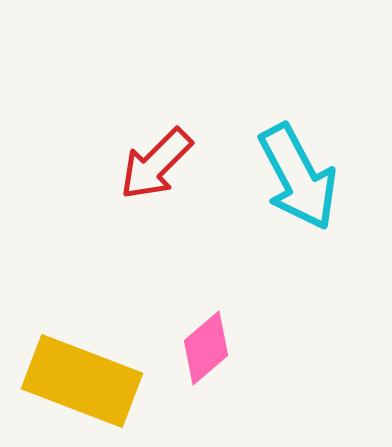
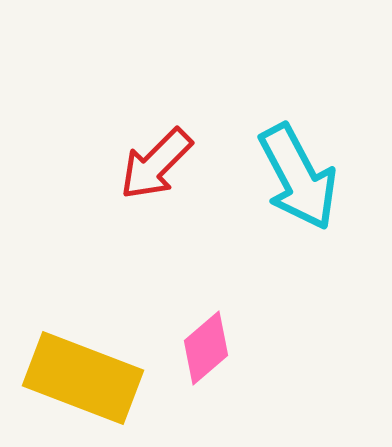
yellow rectangle: moved 1 px right, 3 px up
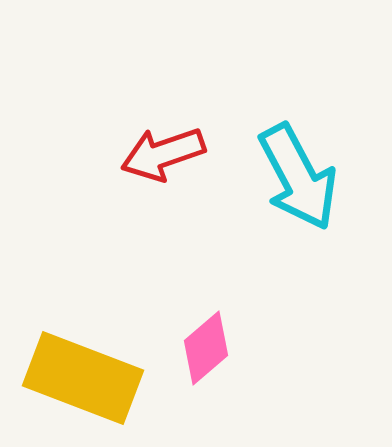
red arrow: moved 7 px right, 10 px up; rotated 26 degrees clockwise
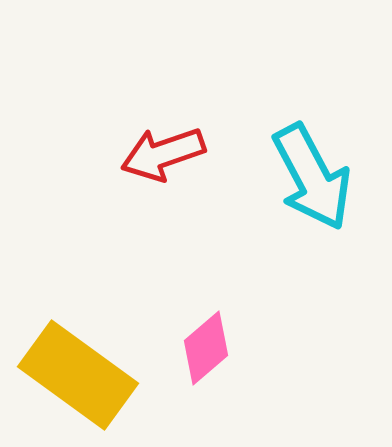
cyan arrow: moved 14 px right
yellow rectangle: moved 5 px left, 3 px up; rotated 15 degrees clockwise
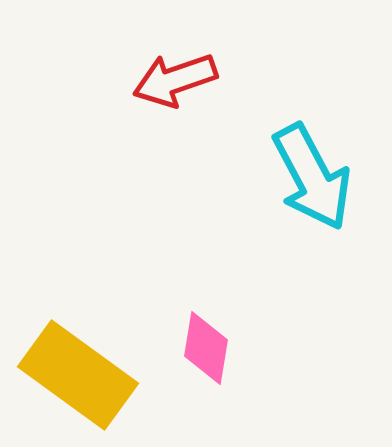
red arrow: moved 12 px right, 74 px up
pink diamond: rotated 40 degrees counterclockwise
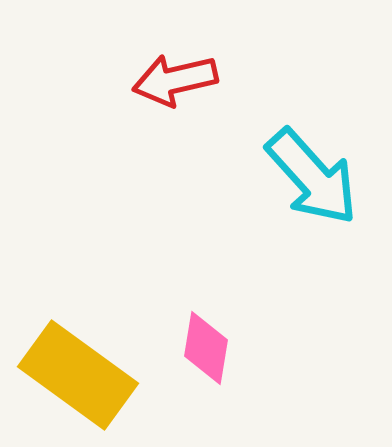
red arrow: rotated 6 degrees clockwise
cyan arrow: rotated 14 degrees counterclockwise
